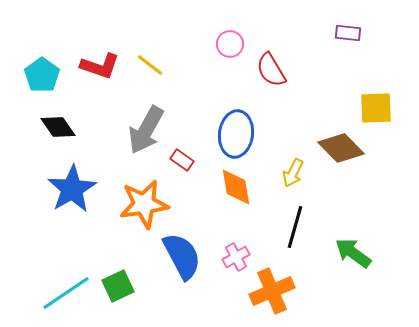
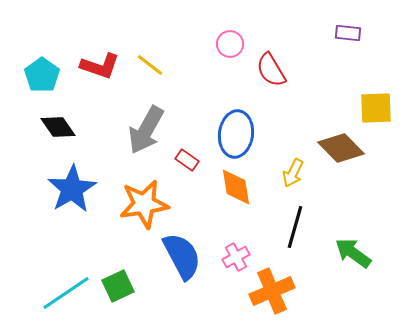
red rectangle: moved 5 px right
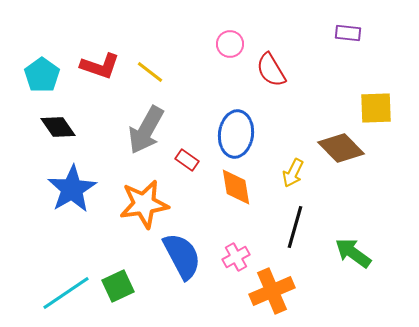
yellow line: moved 7 px down
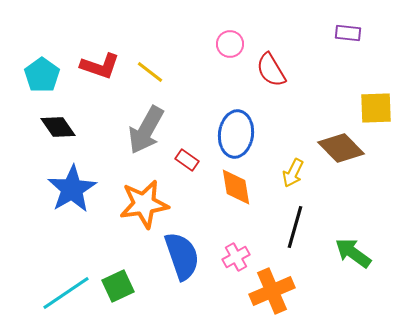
blue semicircle: rotated 9 degrees clockwise
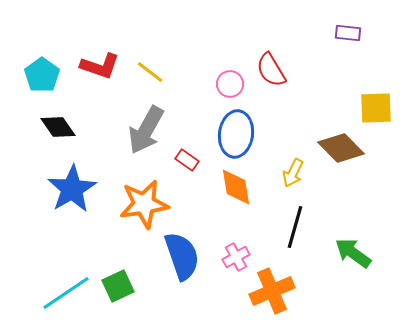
pink circle: moved 40 px down
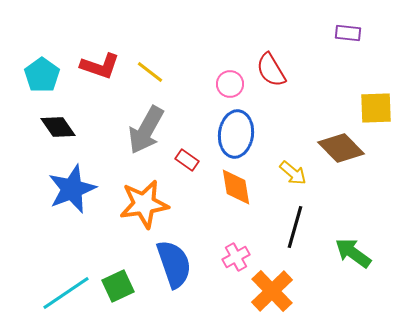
yellow arrow: rotated 76 degrees counterclockwise
blue star: rotated 9 degrees clockwise
blue semicircle: moved 8 px left, 8 px down
orange cross: rotated 21 degrees counterclockwise
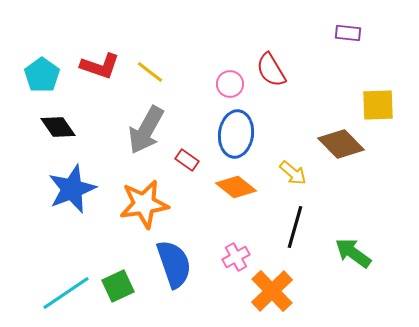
yellow square: moved 2 px right, 3 px up
brown diamond: moved 4 px up
orange diamond: rotated 42 degrees counterclockwise
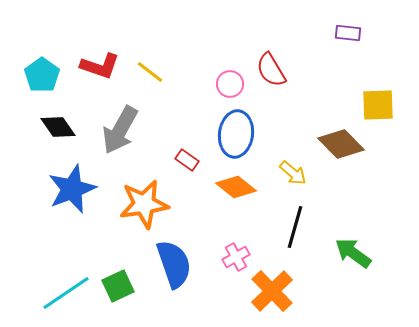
gray arrow: moved 26 px left
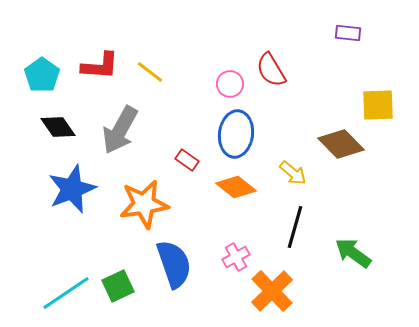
red L-shape: rotated 15 degrees counterclockwise
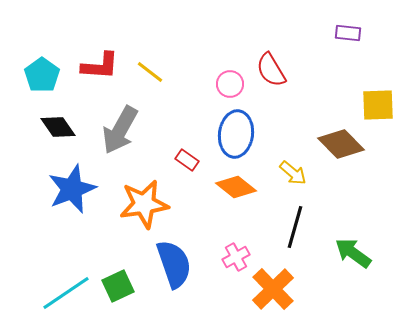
orange cross: moved 1 px right, 2 px up
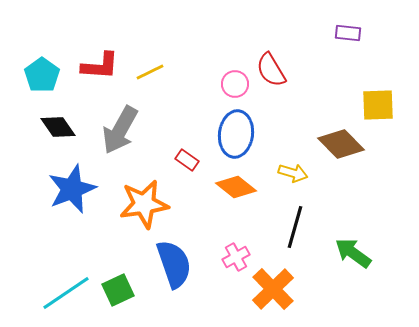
yellow line: rotated 64 degrees counterclockwise
pink circle: moved 5 px right
yellow arrow: rotated 24 degrees counterclockwise
green square: moved 4 px down
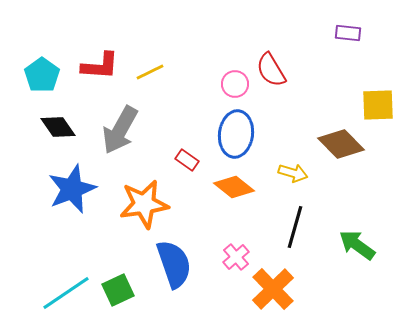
orange diamond: moved 2 px left
green arrow: moved 4 px right, 8 px up
pink cross: rotated 12 degrees counterclockwise
